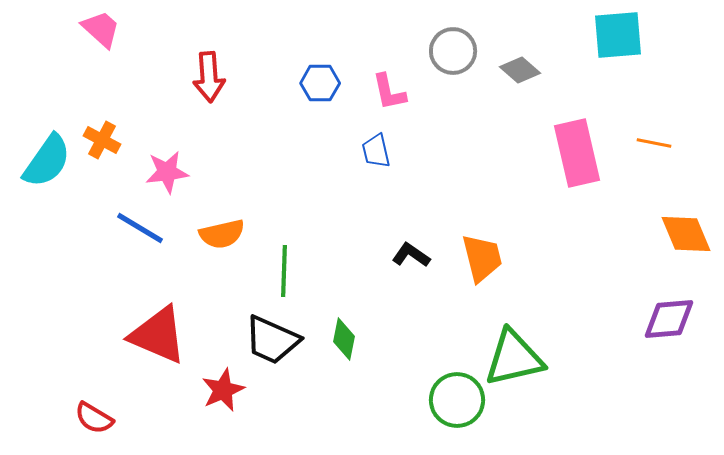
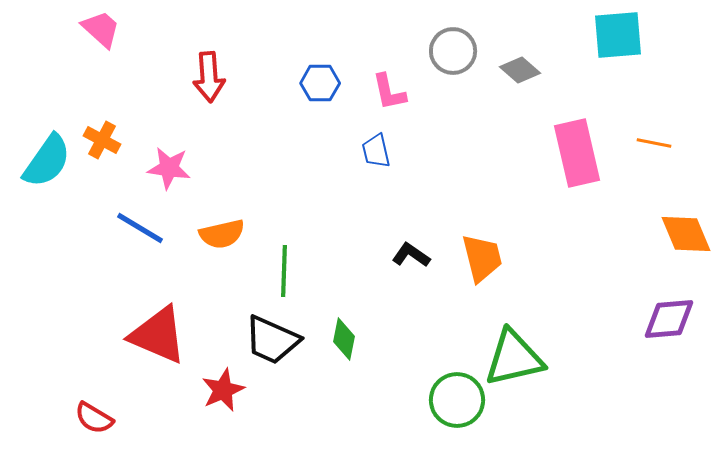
pink star: moved 2 px right, 4 px up; rotated 15 degrees clockwise
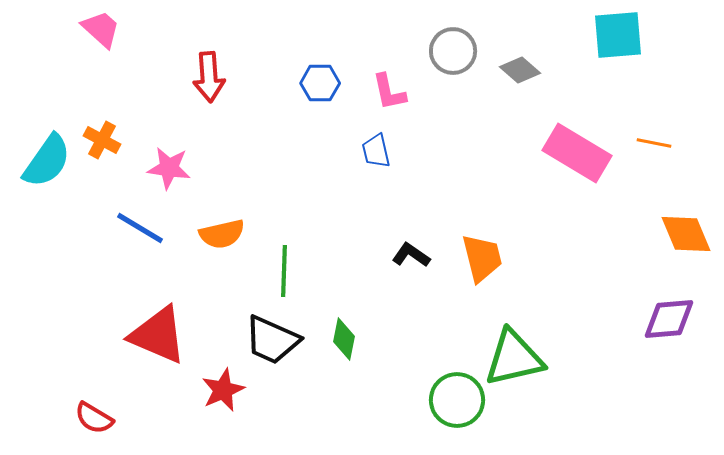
pink rectangle: rotated 46 degrees counterclockwise
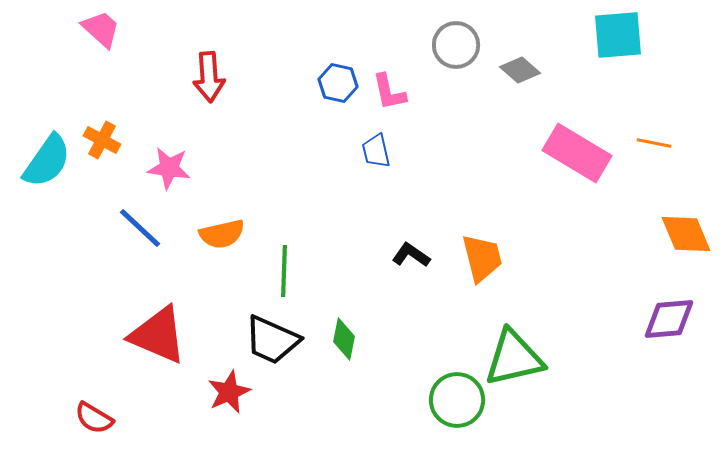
gray circle: moved 3 px right, 6 px up
blue hexagon: moved 18 px right; rotated 12 degrees clockwise
blue line: rotated 12 degrees clockwise
red star: moved 6 px right, 2 px down
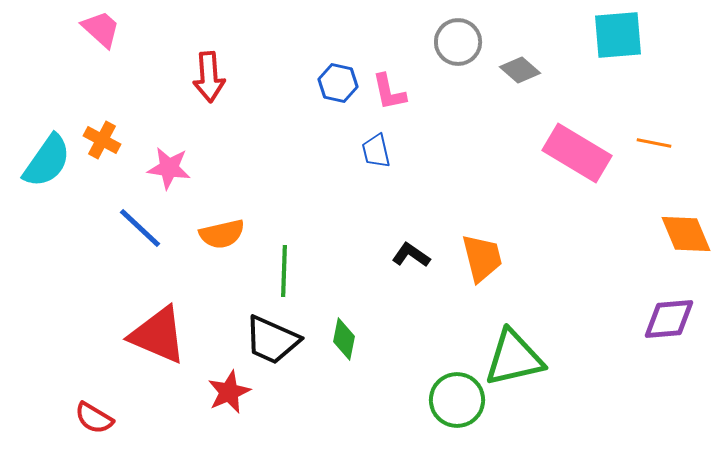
gray circle: moved 2 px right, 3 px up
